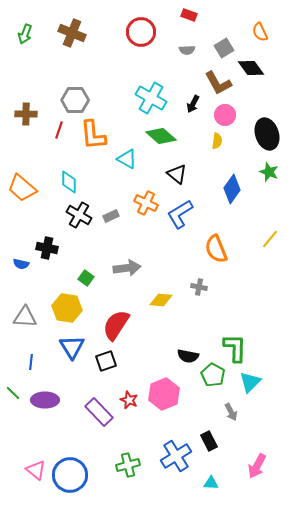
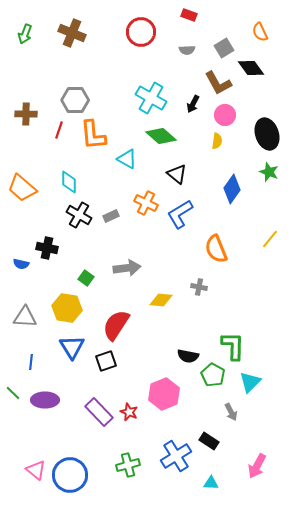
green L-shape at (235, 348): moved 2 px left, 2 px up
red star at (129, 400): moved 12 px down
black rectangle at (209, 441): rotated 30 degrees counterclockwise
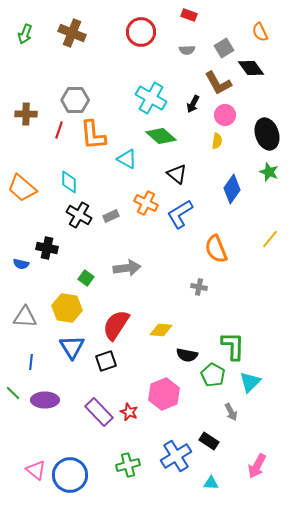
yellow diamond at (161, 300): moved 30 px down
black semicircle at (188, 356): moved 1 px left, 1 px up
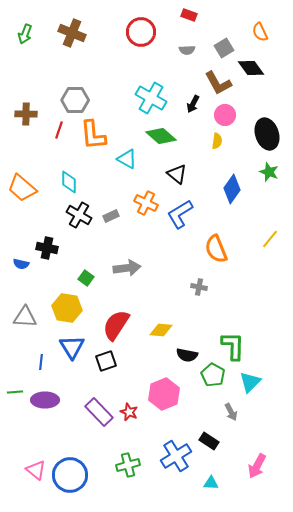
blue line at (31, 362): moved 10 px right
green line at (13, 393): moved 2 px right, 1 px up; rotated 49 degrees counterclockwise
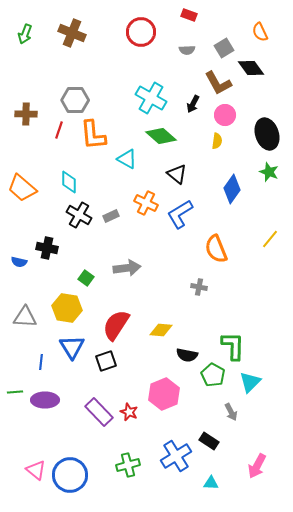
blue semicircle at (21, 264): moved 2 px left, 2 px up
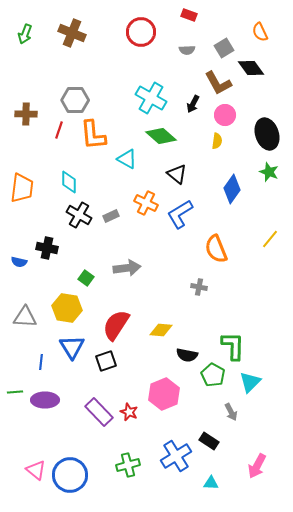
orange trapezoid at (22, 188): rotated 124 degrees counterclockwise
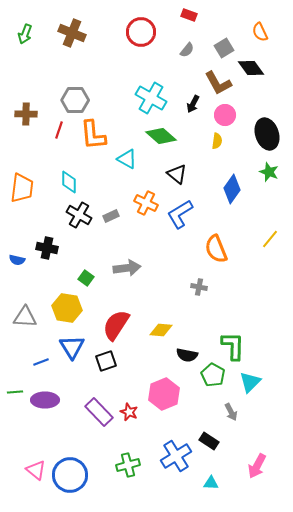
gray semicircle at (187, 50): rotated 49 degrees counterclockwise
blue semicircle at (19, 262): moved 2 px left, 2 px up
blue line at (41, 362): rotated 63 degrees clockwise
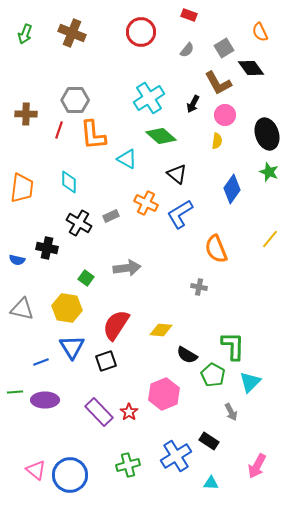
cyan cross at (151, 98): moved 2 px left; rotated 28 degrees clockwise
black cross at (79, 215): moved 8 px down
gray triangle at (25, 317): moved 3 px left, 8 px up; rotated 10 degrees clockwise
black semicircle at (187, 355): rotated 20 degrees clockwise
red star at (129, 412): rotated 12 degrees clockwise
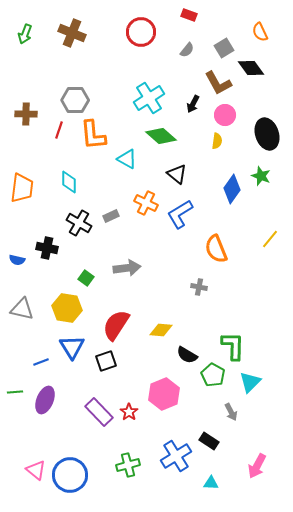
green star at (269, 172): moved 8 px left, 4 px down
purple ellipse at (45, 400): rotated 68 degrees counterclockwise
